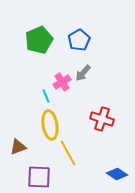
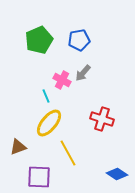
blue pentagon: rotated 20 degrees clockwise
pink cross: moved 2 px up; rotated 30 degrees counterclockwise
yellow ellipse: moved 1 px left, 2 px up; rotated 48 degrees clockwise
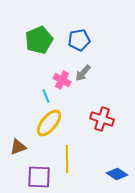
yellow line: moved 1 px left, 6 px down; rotated 28 degrees clockwise
